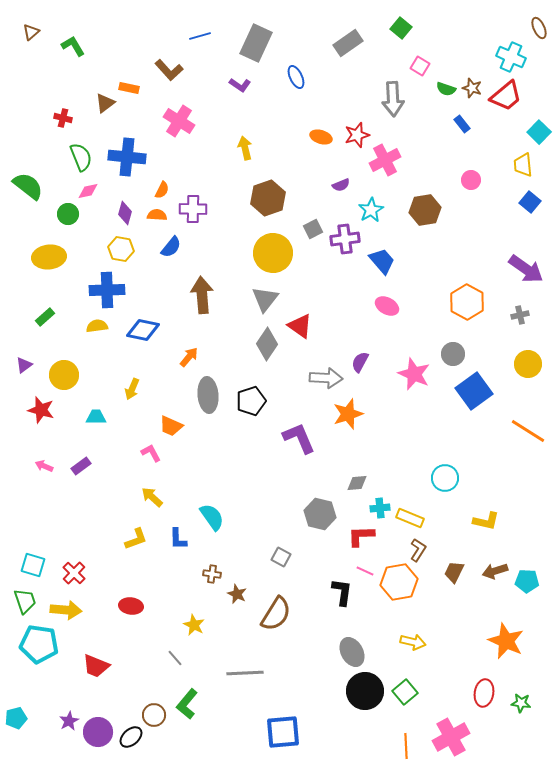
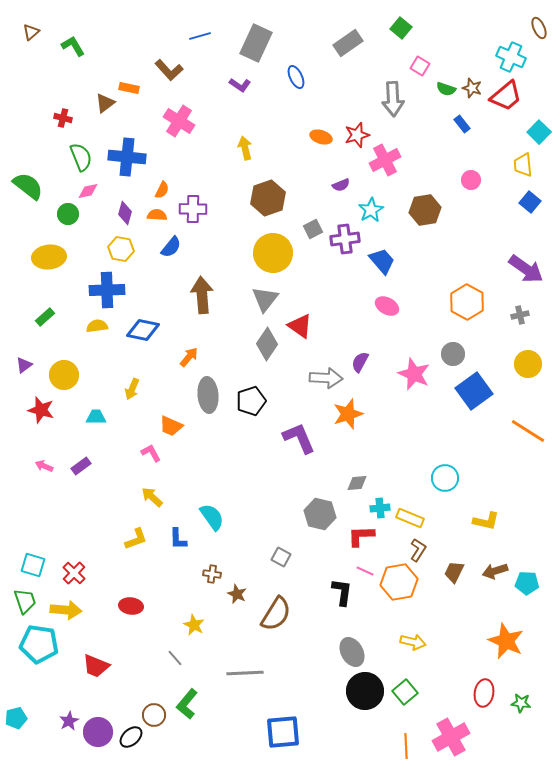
cyan pentagon at (527, 581): moved 2 px down
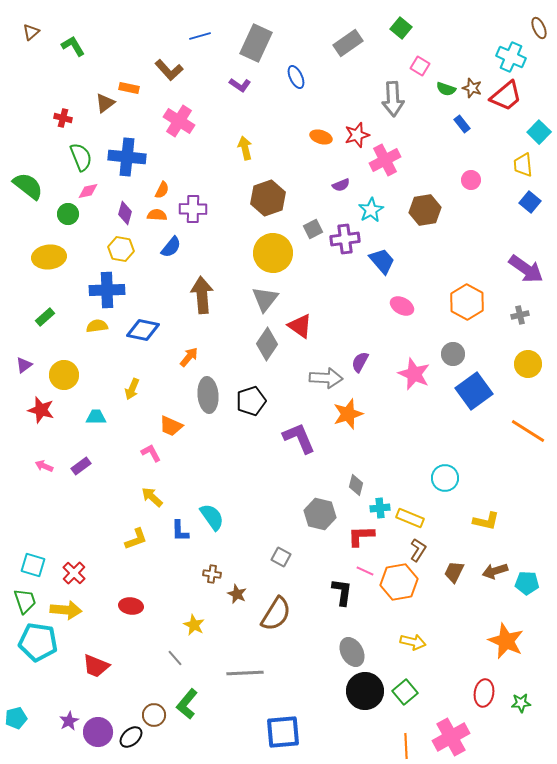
pink ellipse at (387, 306): moved 15 px right
gray diamond at (357, 483): moved 1 px left, 2 px down; rotated 70 degrees counterclockwise
blue L-shape at (178, 539): moved 2 px right, 8 px up
cyan pentagon at (39, 644): moved 1 px left, 2 px up
green star at (521, 703): rotated 12 degrees counterclockwise
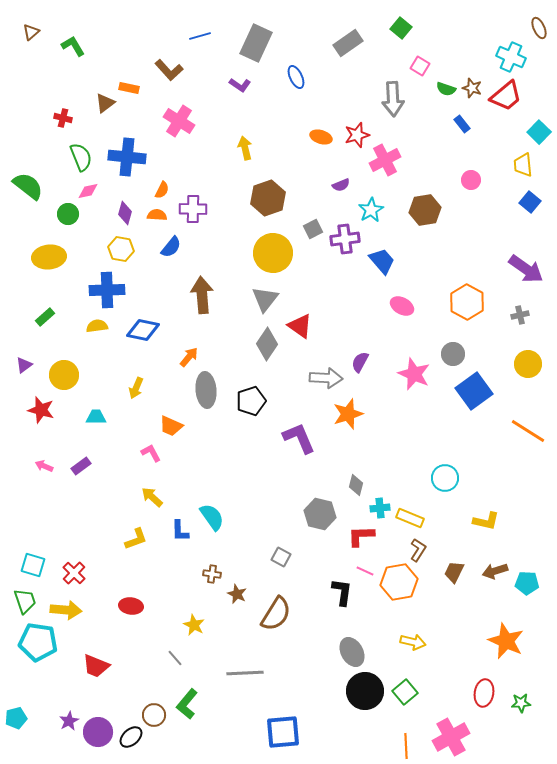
yellow arrow at (132, 389): moved 4 px right, 1 px up
gray ellipse at (208, 395): moved 2 px left, 5 px up
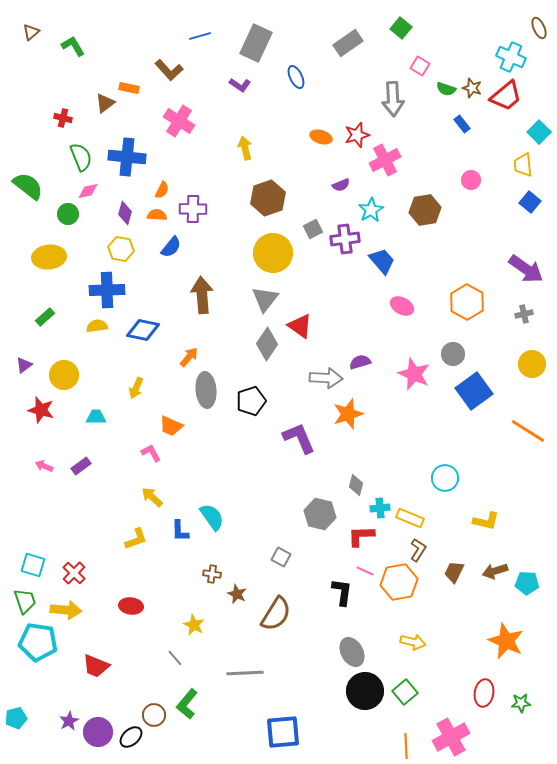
gray cross at (520, 315): moved 4 px right, 1 px up
purple semicircle at (360, 362): rotated 45 degrees clockwise
yellow circle at (528, 364): moved 4 px right
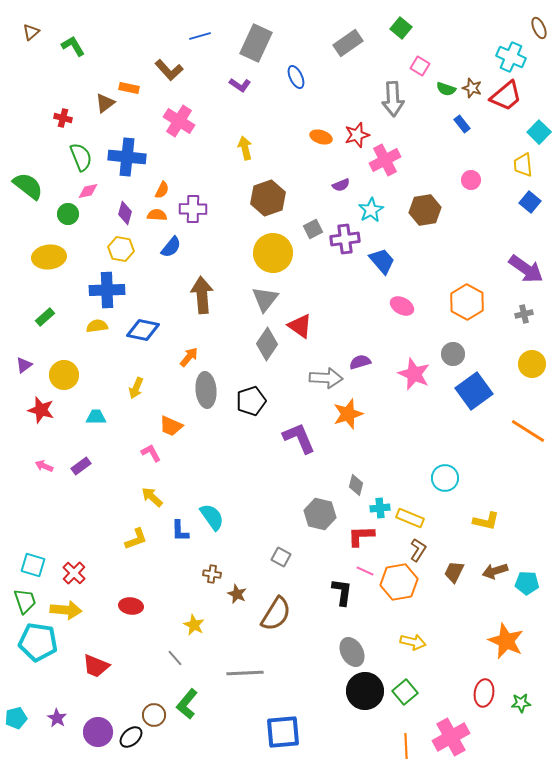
purple star at (69, 721): moved 12 px left, 3 px up; rotated 12 degrees counterclockwise
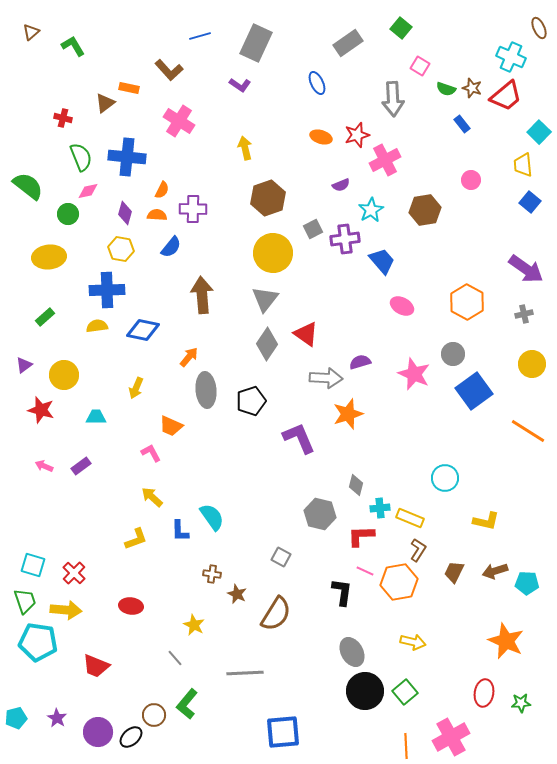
blue ellipse at (296, 77): moved 21 px right, 6 px down
red triangle at (300, 326): moved 6 px right, 8 px down
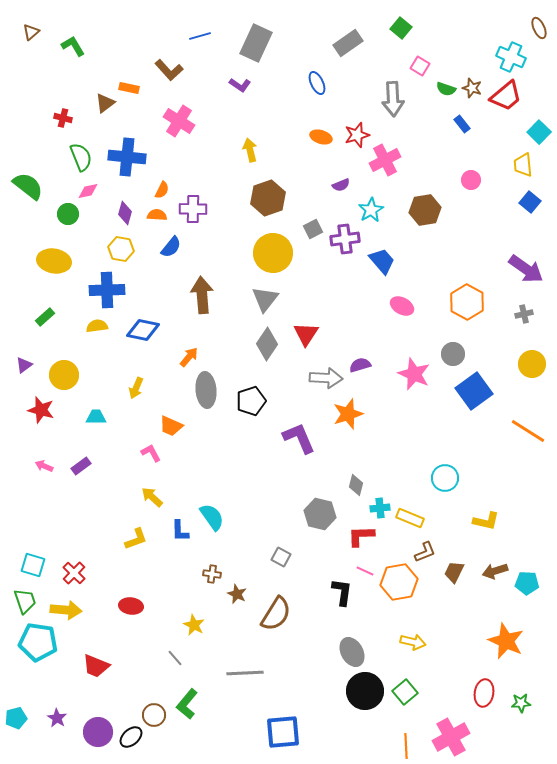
yellow arrow at (245, 148): moved 5 px right, 2 px down
yellow ellipse at (49, 257): moved 5 px right, 4 px down; rotated 16 degrees clockwise
red triangle at (306, 334): rotated 28 degrees clockwise
purple semicircle at (360, 362): moved 3 px down
brown L-shape at (418, 550): moved 7 px right, 2 px down; rotated 35 degrees clockwise
